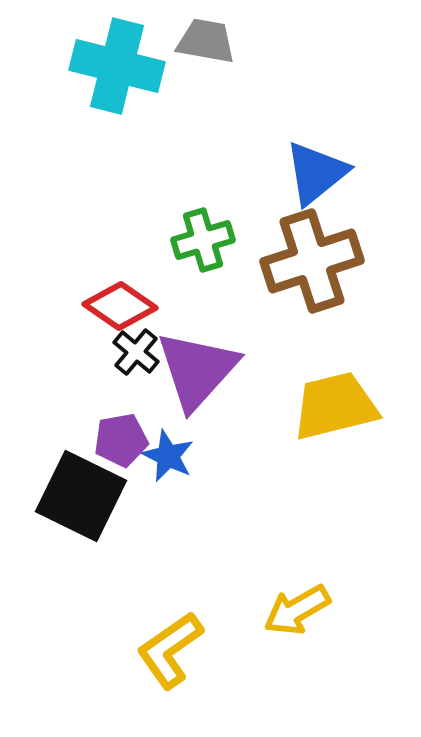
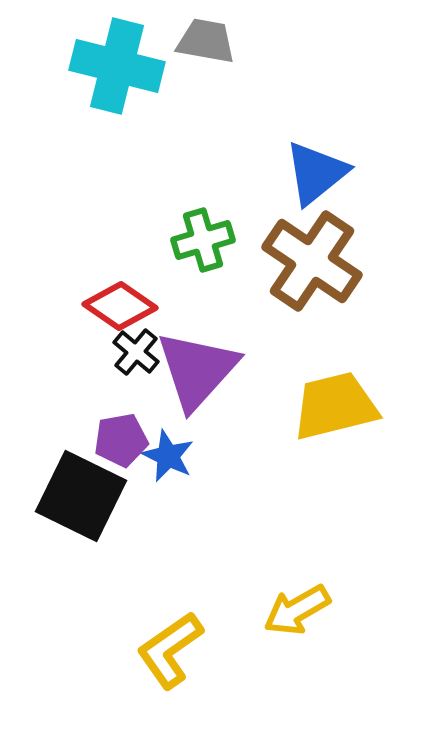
brown cross: rotated 38 degrees counterclockwise
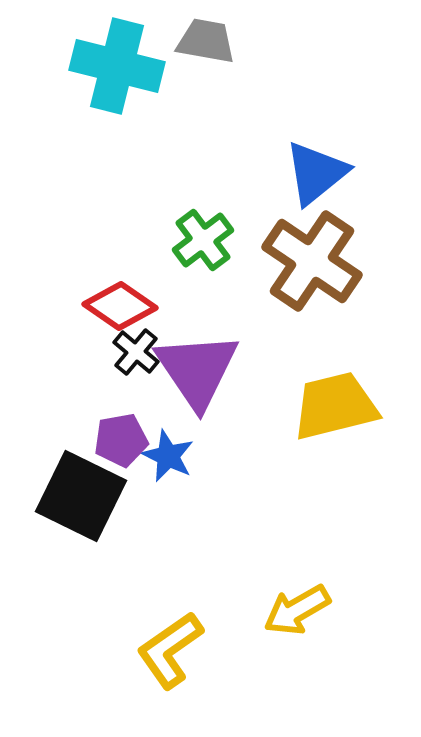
green cross: rotated 20 degrees counterclockwise
purple triangle: rotated 16 degrees counterclockwise
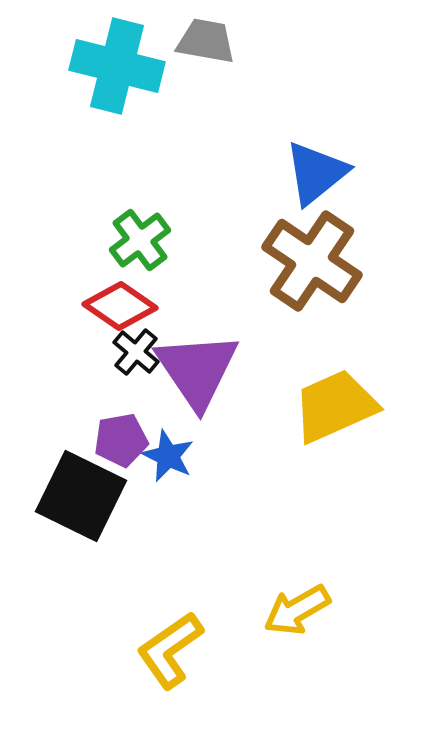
green cross: moved 63 px left
yellow trapezoid: rotated 10 degrees counterclockwise
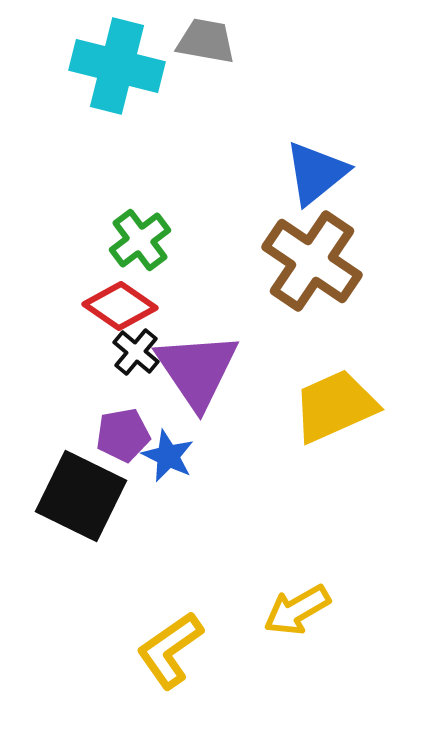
purple pentagon: moved 2 px right, 5 px up
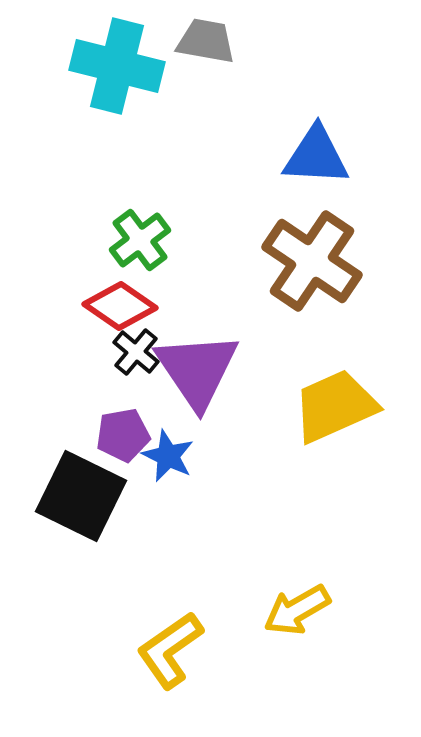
blue triangle: moved 17 px up; rotated 42 degrees clockwise
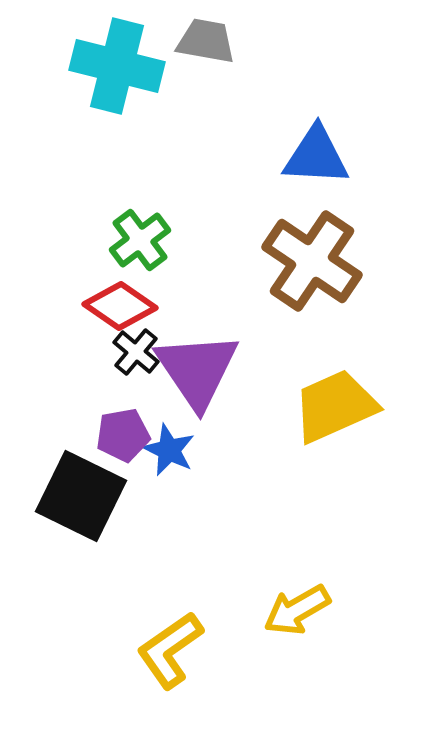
blue star: moved 1 px right, 6 px up
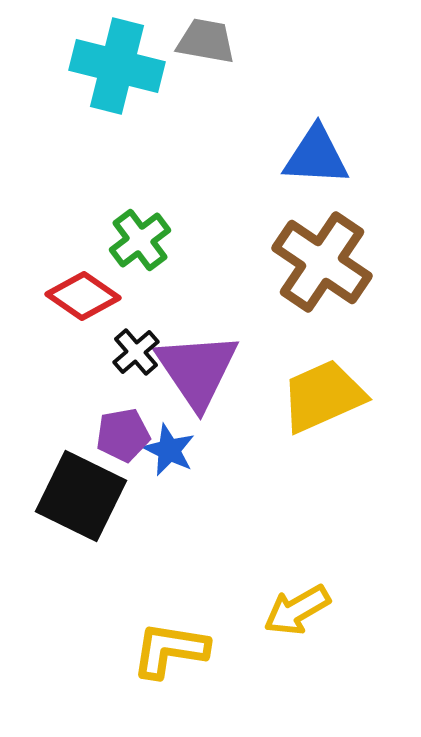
brown cross: moved 10 px right, 1 px down
red diamond: moved 37 px left, 10 px up
black cross: rotated 9 degrees clockwise
yellow trapezoid: moved 12 px left, 10 px up
yellow L-shape: rotated 44 degrees clockwise
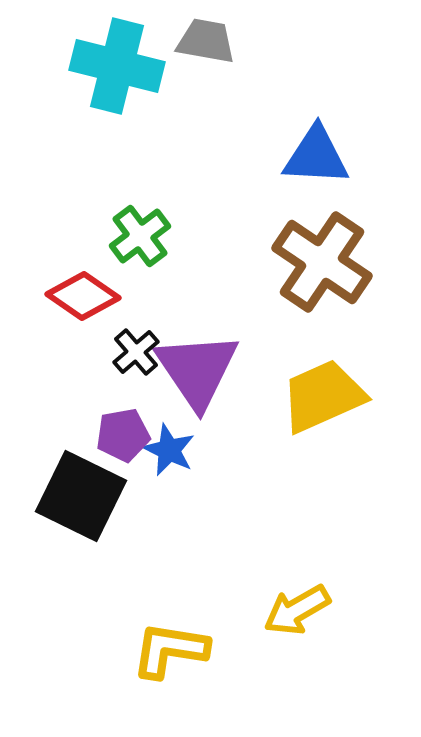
green cross: moved 4 px up
